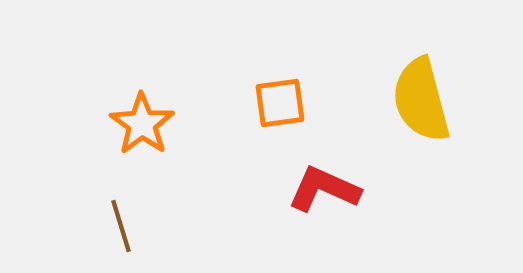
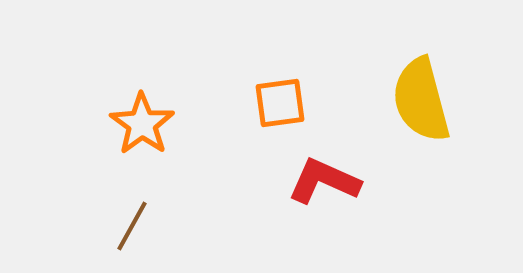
red L-shape: moved 8 px up
brown line: moved 11 px right; rotated 46 degrees clockwise
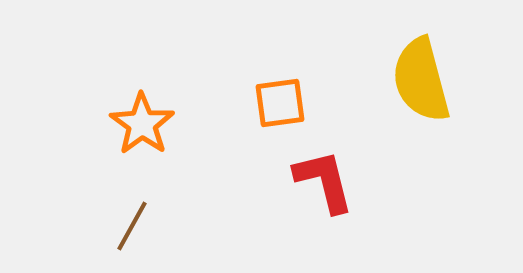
yellow semicircle: moved 20 px up
red L-shape: rotated 52 degrees clockwise
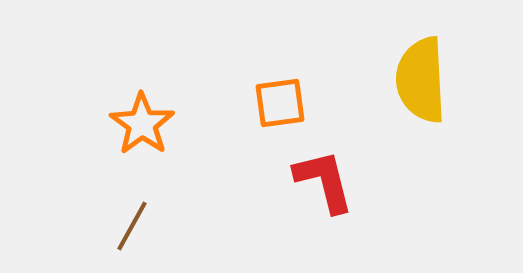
yellow semicircle: rotated 12 degrees clockwise
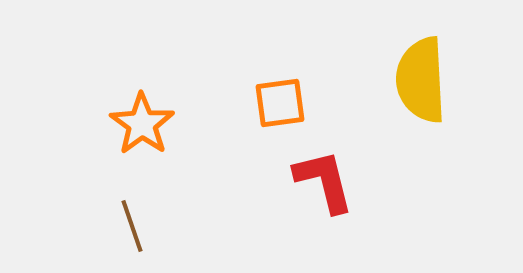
brown line: rotated 48 degrees counterclockwise
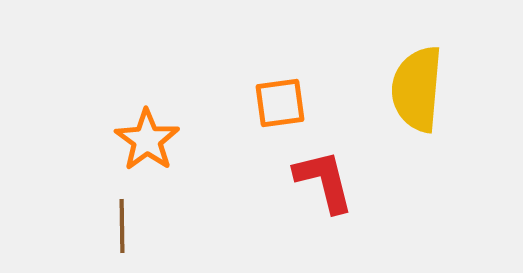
yellow semicircle: moved 4 px left, 9 px down; rotated 8 degrees clockwise
orange star: moved 5 px right, 16 px down
brown line: moved 10 px left; rotated 18 degrees clockwise
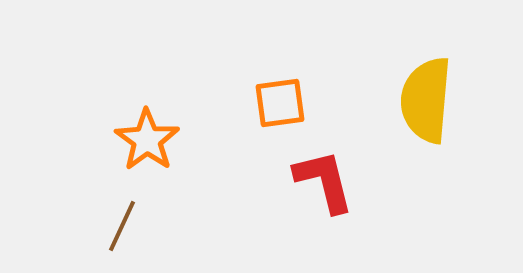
yellow semicircle: moved 9 px right, 11 px down
brown line: rotated 26 degrees clockwise
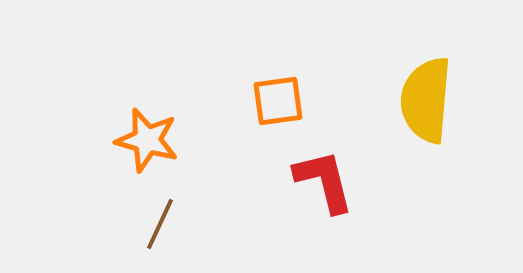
orange square: moved 2 px left, 2 px up
orange star: rotated 20 degrees counterclockwise
brown line: moved 38 px right, 2 px up
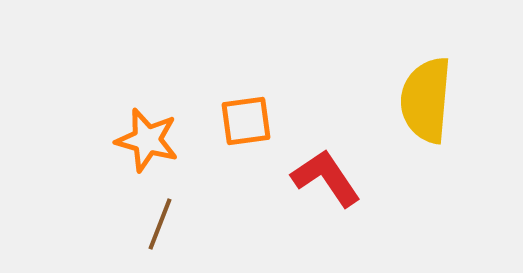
orange square: moved 32 px left, 20 px down
red L-shape: moved 2 px right, 3 px up; rotated 20 degrees counterclockwise
brown line: rotated 4 degrees counterclockwise
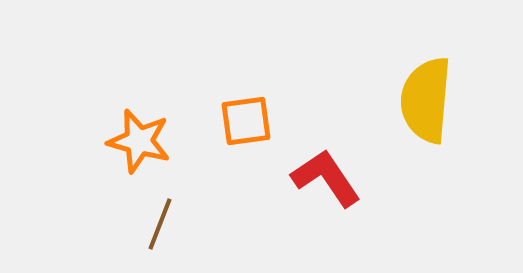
orange star: moved 8 px left, 1 px down
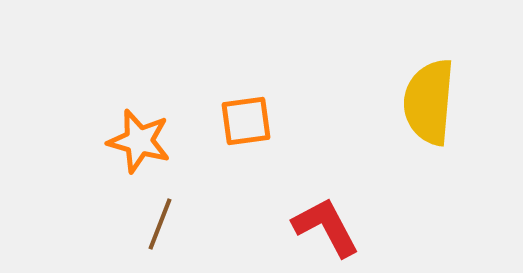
yellow semicircle: moved 3 px right, 2 px down
red L-shape: moved 49 px down; rotated 6 degrees clockwise
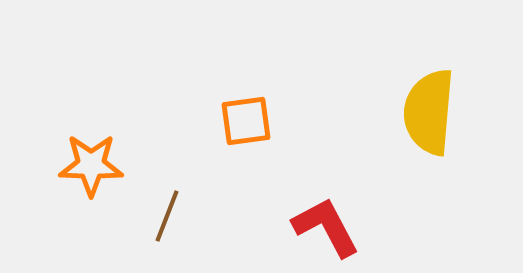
yellow semicircle: moved 10 px down
orange star: moved 48 px left, 24 px down; rotated 14 degrees counterclockwise
brown line: moved 7 px right, 8 px up
